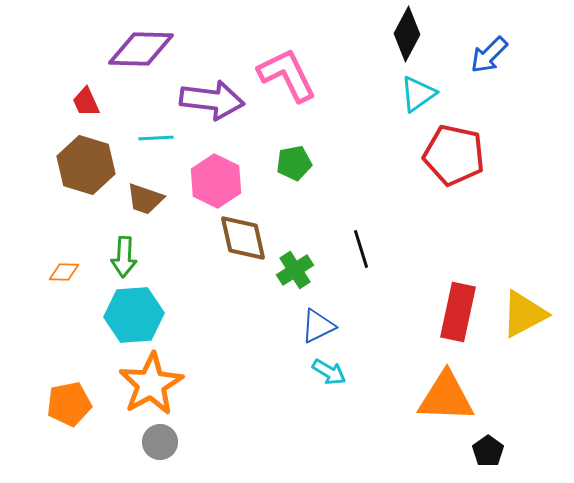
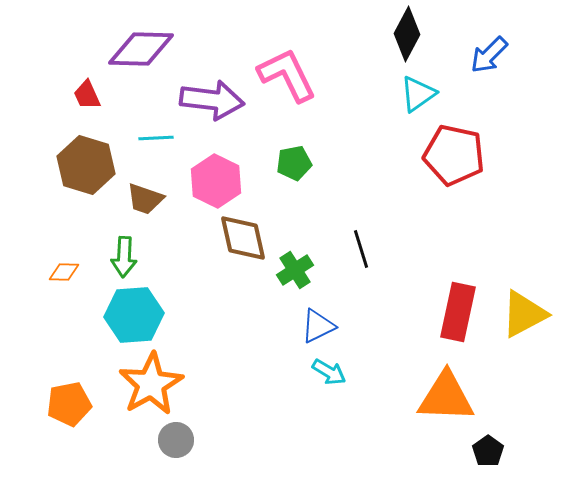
red trapezoid: moved 1 px right, 7 px up
gray circle: moved 16 px right, 2 px up
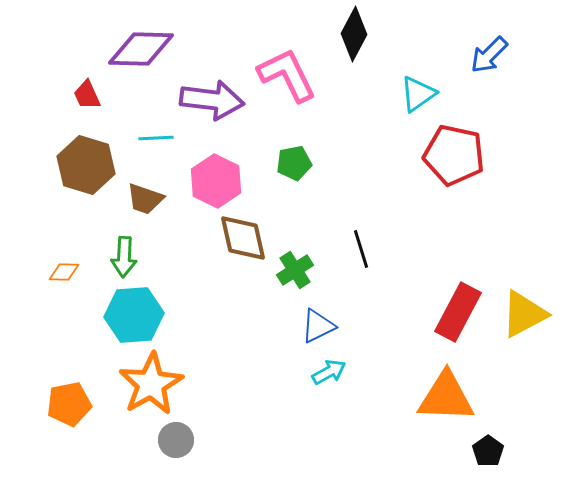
black diamond: moved 53 px left
red rectangle: rotated 16 degrees clockwise
cyan arrow: rotated 60 degrees counterclockwise
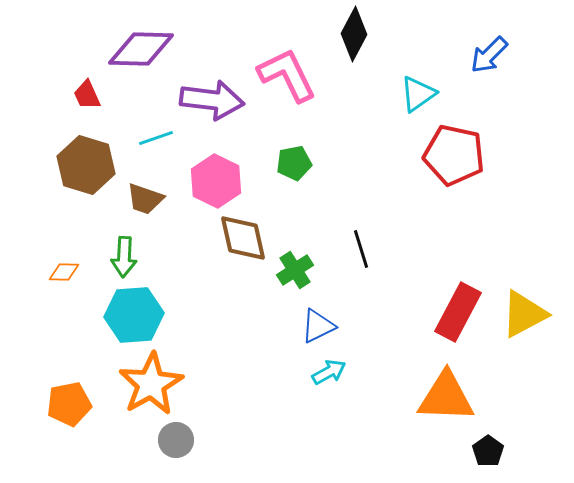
cyan line: rotated 16 degrees counterclockwise
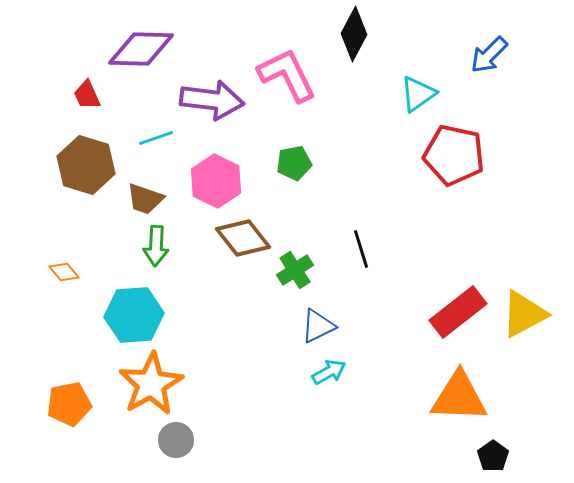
brown diamond: rotated 26 degrees counterclockwise
green arrow: moved 32 px right, 11 px up
orange diamond: rotated 48 degrees clockwise
red rectangle: rotated 24 degrees clockwise
orange triangle: moved 13 px right
black pentagon: moved 5 px right, 5 px down
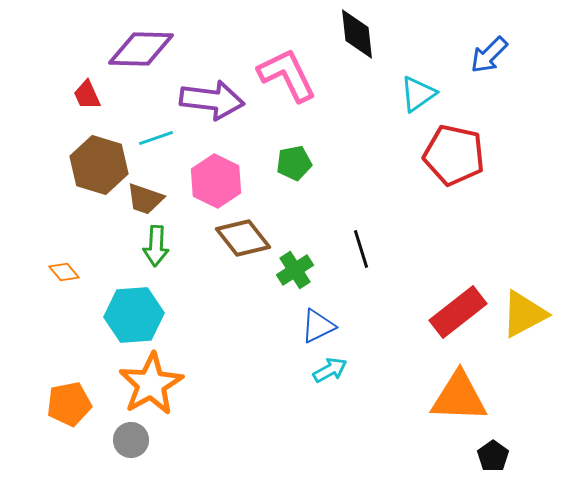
black diamond: moved 3 px right; rotated 34 degrees counterclockwise
brown hexagon: moved 13 px right
cyan arrow: moved 1 px right, 2 px up
gray circle: moved 45 px left
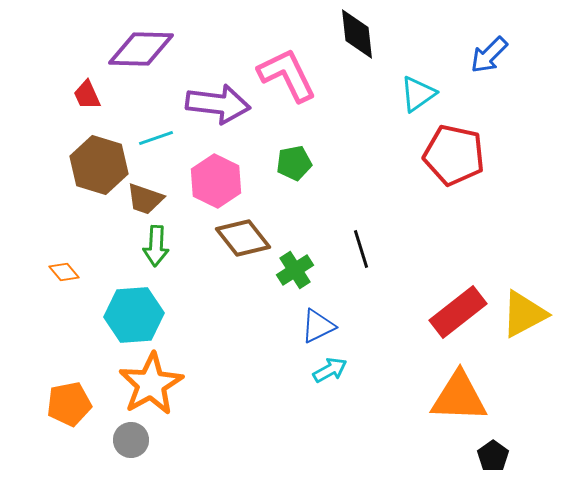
purple arrow: moved 6 px right, 4 px down
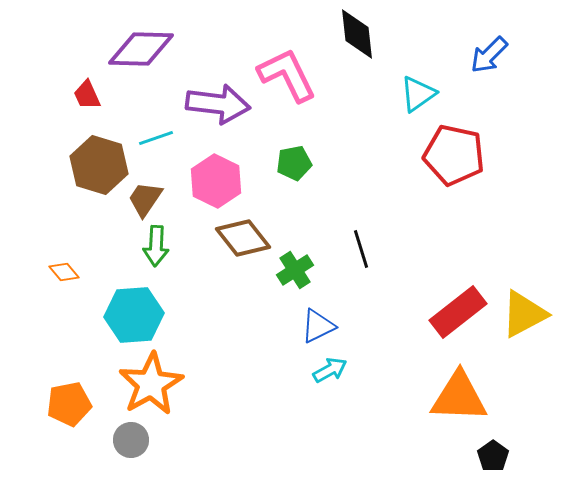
brown trapezoid: rotated 105 degrees clockwise
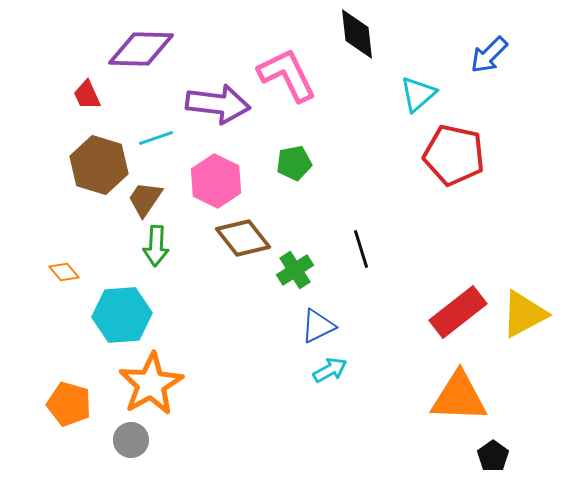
cyan triangle: rotated 6 degrees counterclockwise
cyan hexagon: moved 12 px left
orange pentagon: rotated 27 degrees clockwise
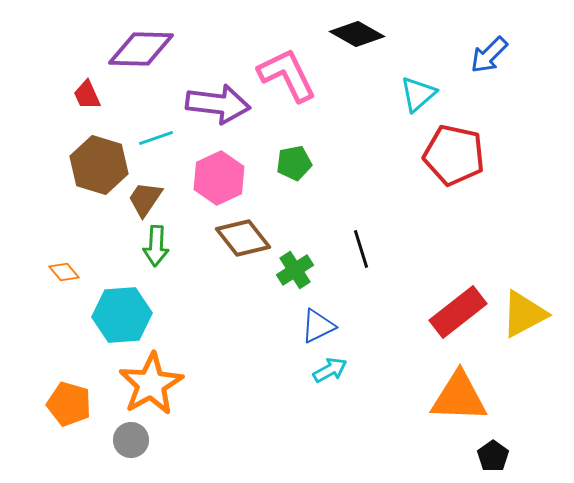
black diamond: rotated 54 degrees counterclockwise
pink hexagon: moved 3 px right, 3 px up; rotated 9 degrees clockwise
